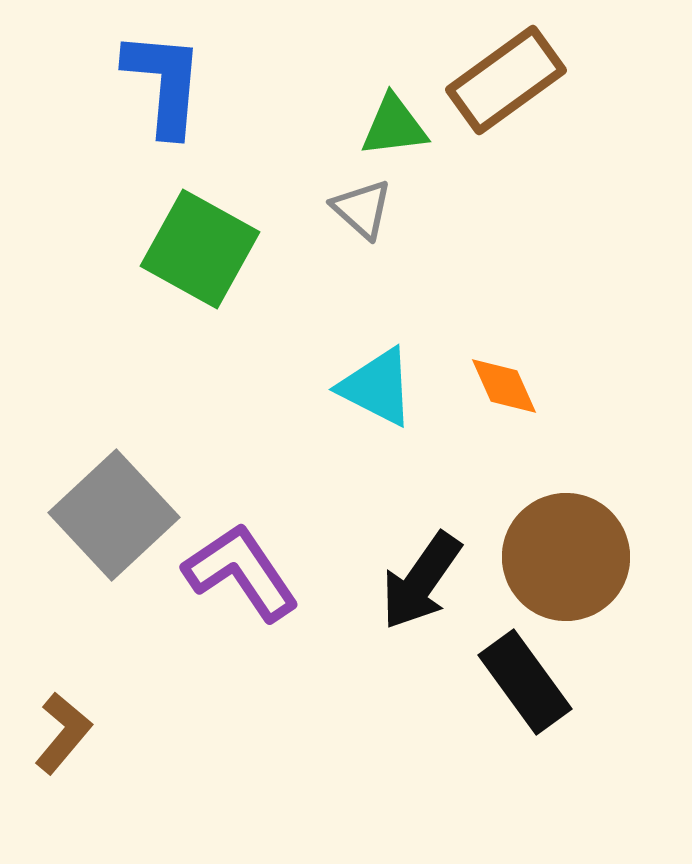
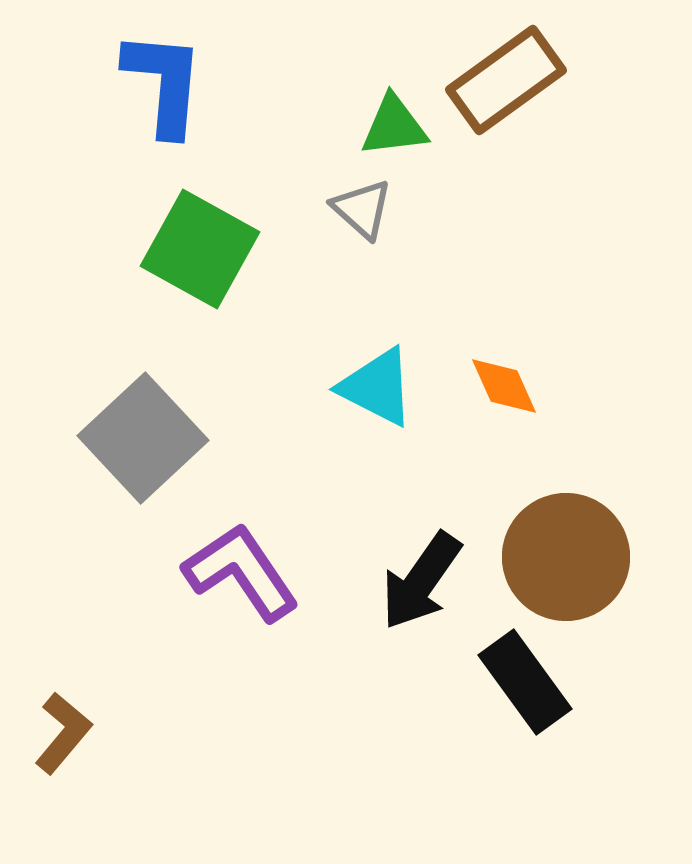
gray square: moved 29 px right, 77 px up
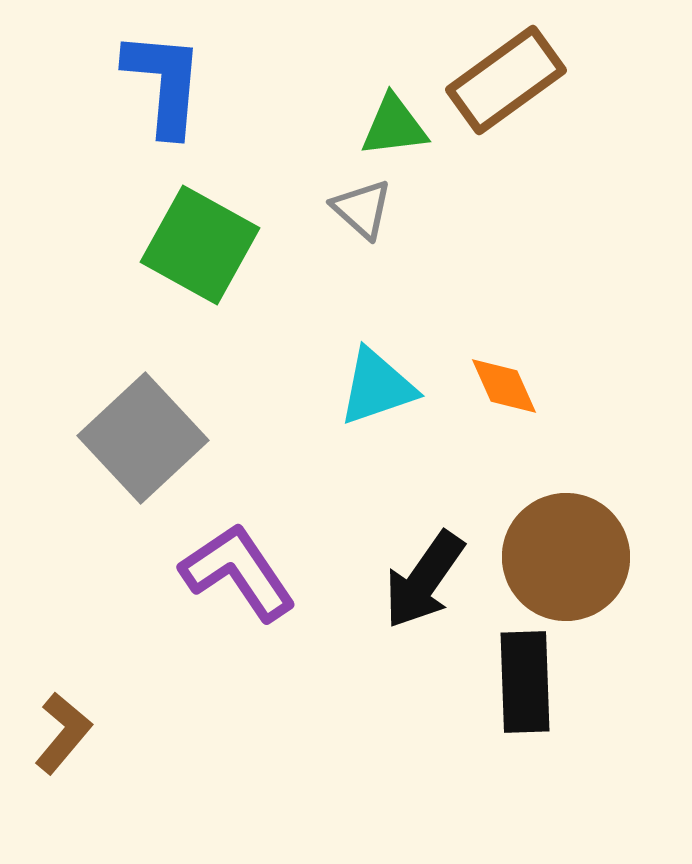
green square: moved 4 px up
cyan triangle: rotated 46 degrees counterclockwise
purple L-shape: moved 3 px left
black arrow: moved 3 px right, 1 px up
black rectangle: rotated 34 degrees clockwise
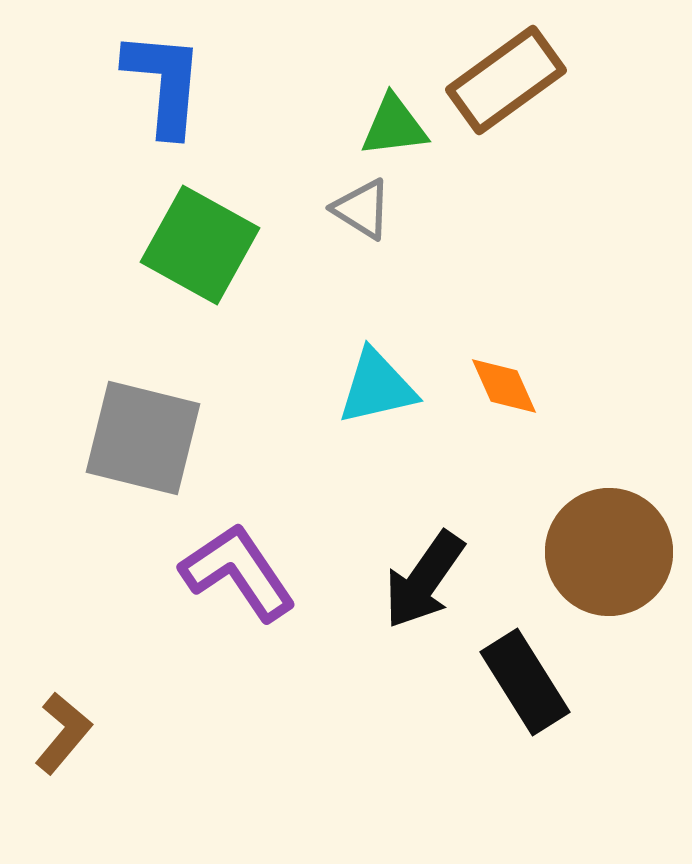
gray triangle: rotated 10 degrees counterclockwise
cyan triangle: rotated 6 degrees clockwise
gray square: rotated 33 degrees counterclockwise
brown circle: moved 43 px right, 5 px up
black rectangle: rotated 30 degrees counterclockwise
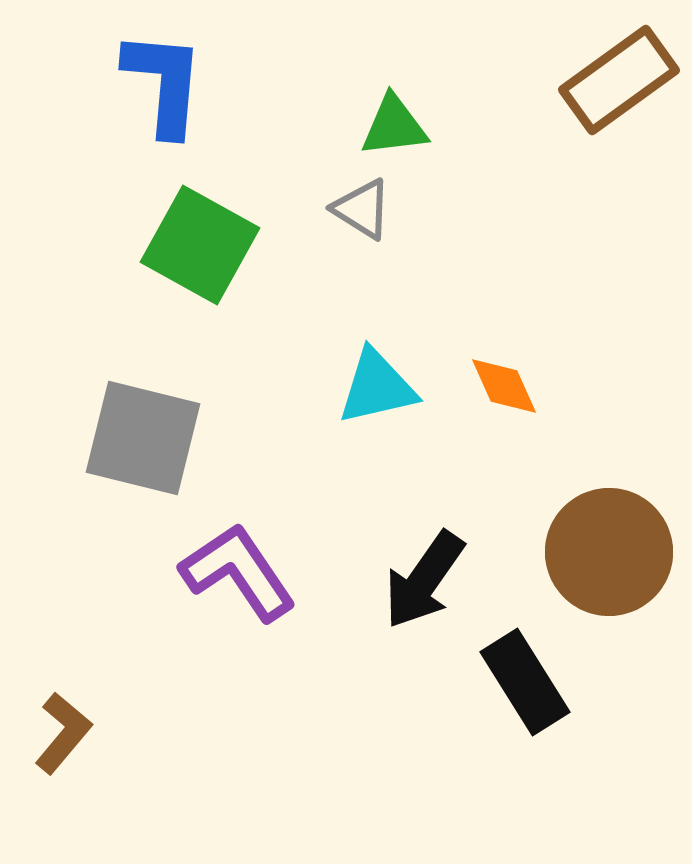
brown rectangle: moved 113 px right
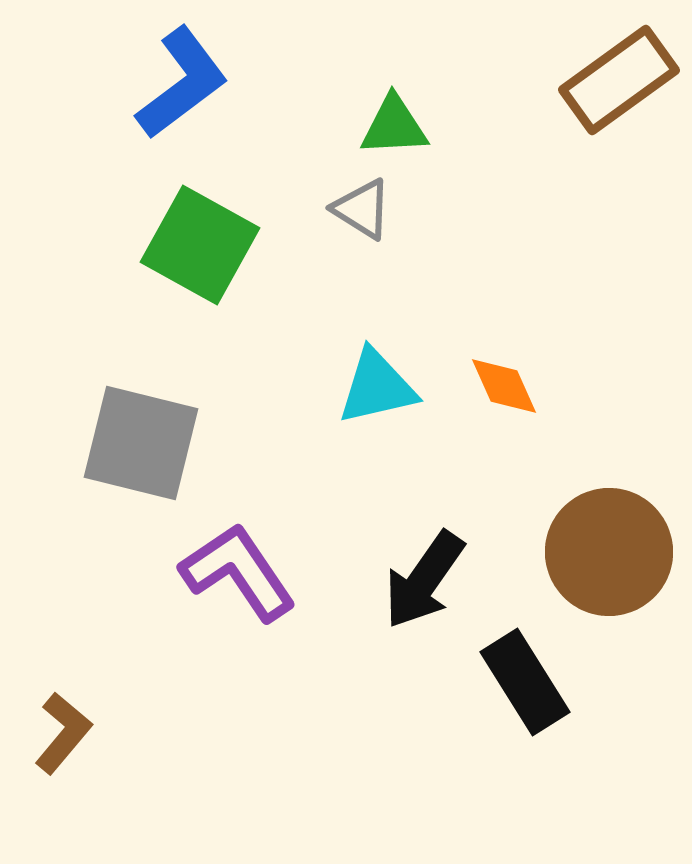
blue L-shape: moved 18 px right; rotated 48 degrees clockwise
green triangle: rotated 4 degrees clockwise
gray square: moved 2 px left, 5 px down
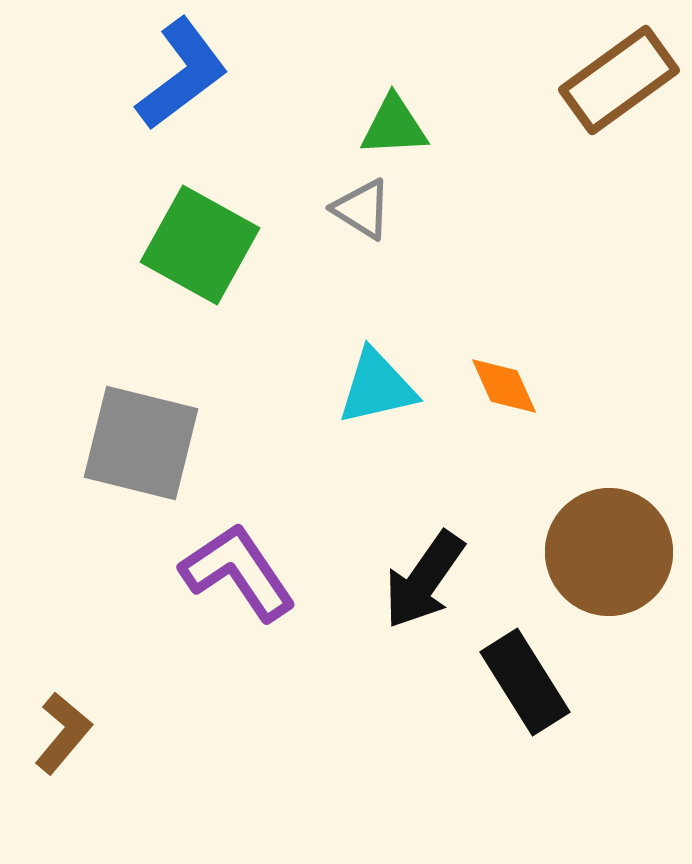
blue L-shape: moved 9 px up
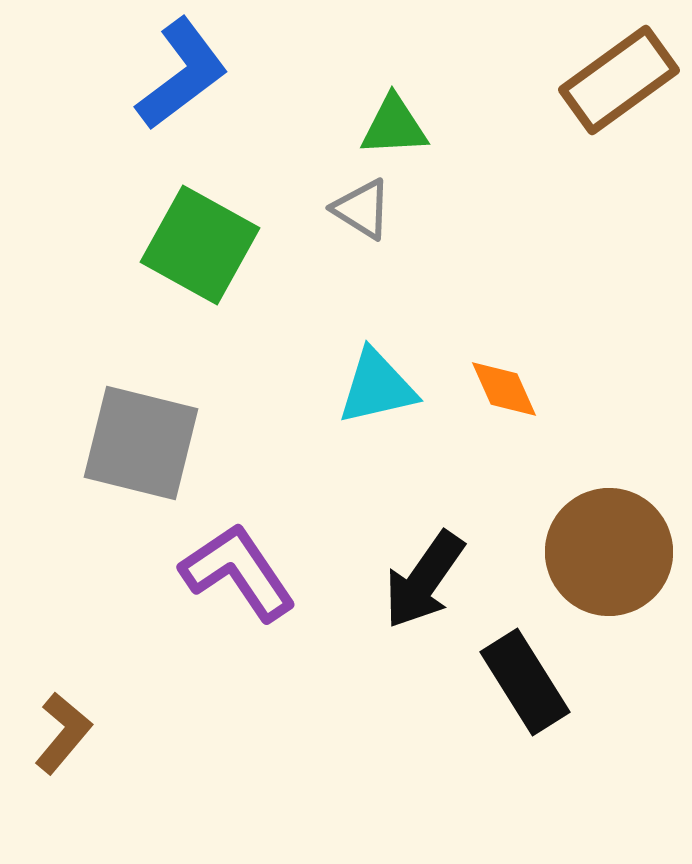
orange diamond: moved 3 px down
